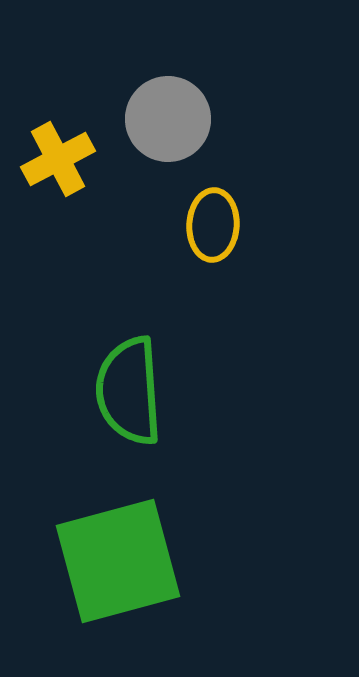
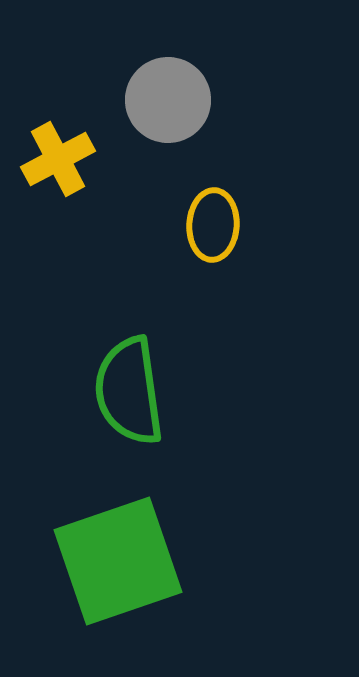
gray circle: moved 19 px up
green semicircle: rotated 4 degrees counterclockwise
green square: rotated 4 degrees counterclockwise
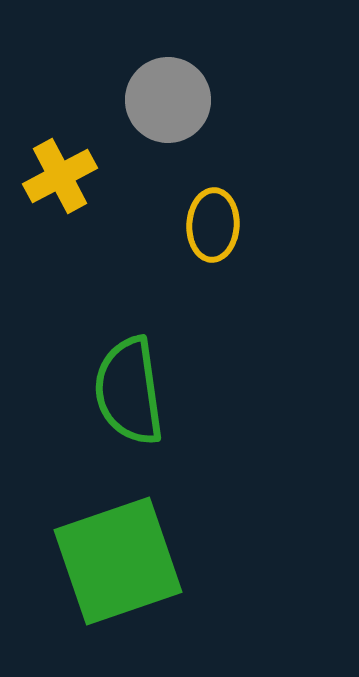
yellow cross: moved 2 px right, 17 px down
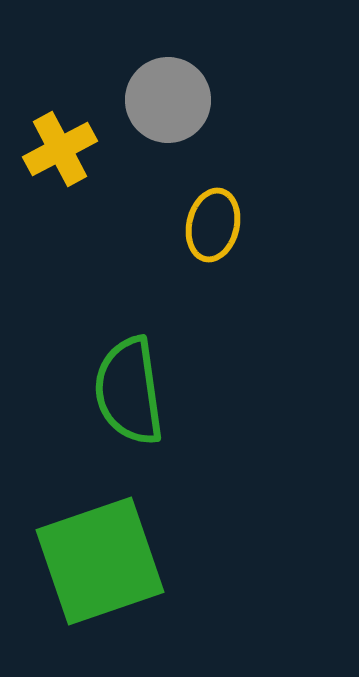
yellow cross: moved 27 px up
yellow ellipse: rotated 10 degrees clockwise
green square: moved 18 px left
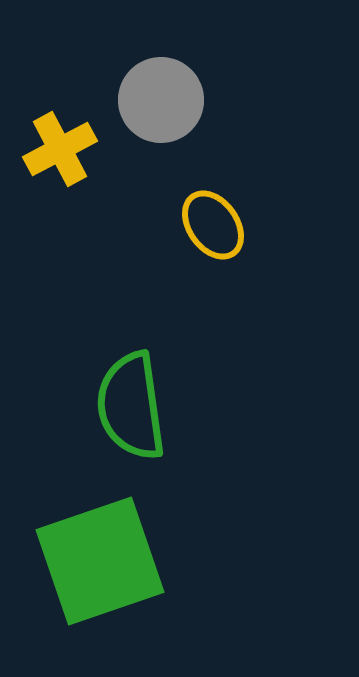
gray circle: moved 7 px left
yellow ellipse: rotated 48 degrees counterclockwise
green semicircle: moved 2 px right, 15 px down
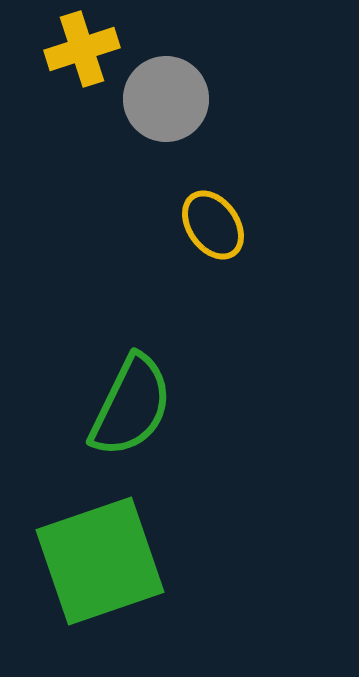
gray circle: moved 5 px right, 1 px up
yellow cross: moved 22 px right, 100 px up; rotated 10 degrees clockwise
green semicircle: rotated 146 degrees counterclockwise
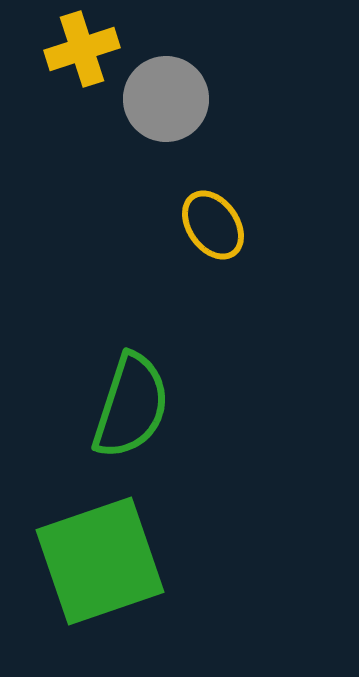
green semicircle: rotated 8 degrees counterclockwise
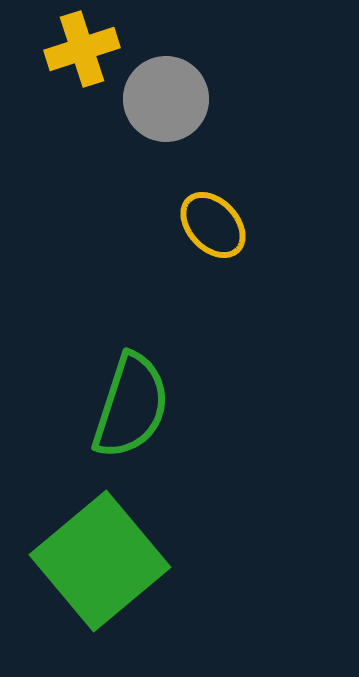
yellow ellipse: rotated 8 degrees counterclockwise
green square: rotated 21 degrees counterclockwise
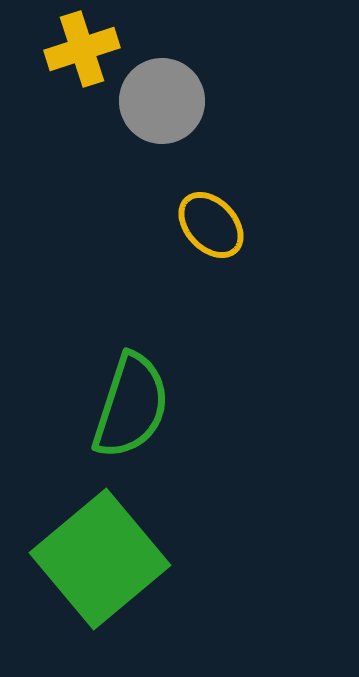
gray circle: moved 4 px left, 2 px down
yellow ellipse: moved 2 px left
green square: moved 2 px up
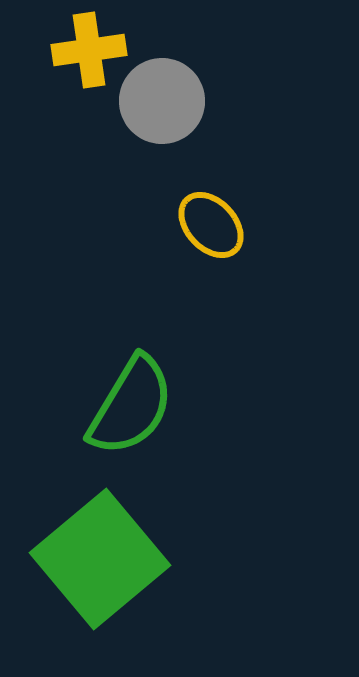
yellow cross: moved 7 px right, 1 px down; rotated 10 degrees clockwise
green semicircle: rotated 13 degrees clockwise
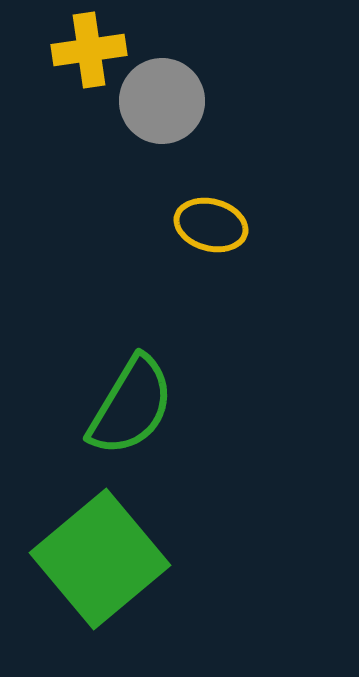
yellow ellipse: rotated 32 degrees counterclockwise
